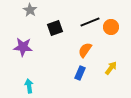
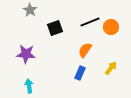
purple star: moved 3 px right, 7 px down
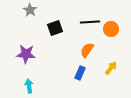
black line: rotated 18 degrees clockwise
orange circle: moved 2 px down
orange semicircle: moved 2 px right
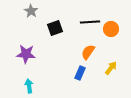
gray star: moved 1 px right, 1 px down
orange semicircle: moved 1 px right, 2 px down
